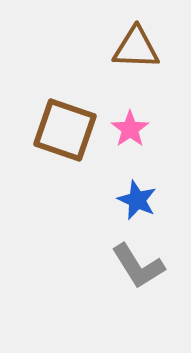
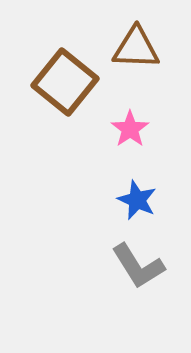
brown square: moved 48 px up; rotated 20 degrees clockwise
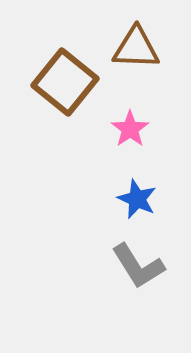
blue star: moved 1 px up
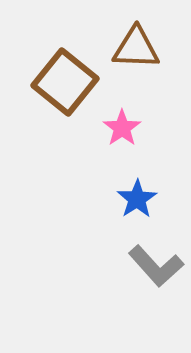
pink star: moved 8 px left, 1 px up
blue star: rotated 15 degrees clockwise
gray L-shape: moved 18 px right; rotated 10 degrees counterclockwise
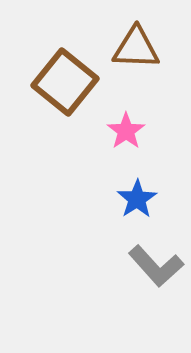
pink star: moved 4 px right, 3 px down
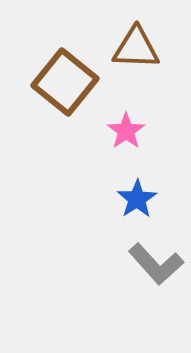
gray L-shape: moved 2 px up
